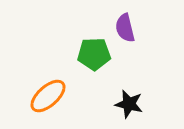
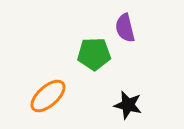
black star: moved 1 px left, 1 px down
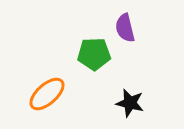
orange ellipse: moved 1 px left, 2 px up
black star: moved 2 px right, 2 px up
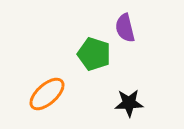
green pentagon: rotated 20 degrees clockwise
black star: moved 1 px left; rotated 16 degrees counterclockwise
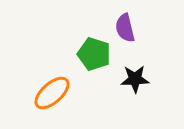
orange ellipse: moved 5 px right, 1 px up
black star: moved 6 px right, 24 px up
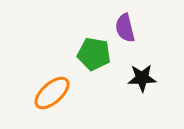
green pentagon: rotated 8 degrees counterclockwise
black star: moved 7 px right, 1 px up
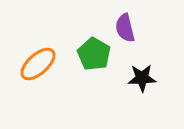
green pentagon: rotated 20 degrees clockwise
orange ellipse: moved 14 px left, 29 px up
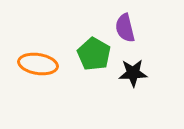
orange ellipse: rotated 51 degrees clockwise
black star: moved 9 px left, 5 px up
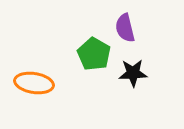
orange ellipse: moved 4 px left, 19 px down
